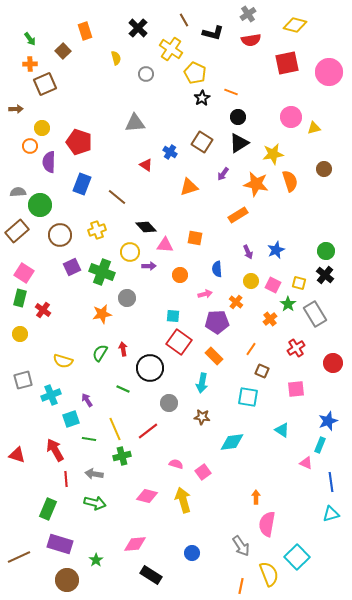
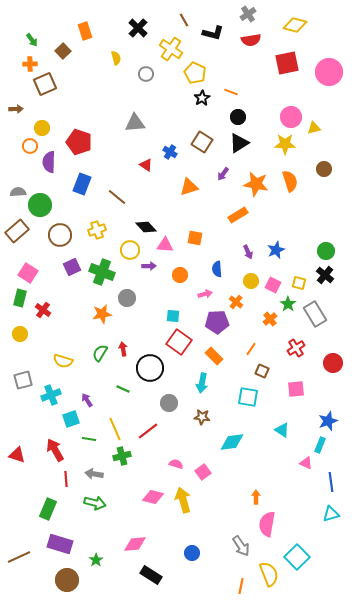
green arrow at (30, 39): moved 2 px right, 1 px down
yellow star at (273, 154): moved 12 px right, 10 px up; rotated 10 degrees clockwise
yellow circle at (130, 252): moved 2 px up
pink square at (24, 273): moved 4 px right
pink diamond at (147, 496): moved 6 px right, 1 px down
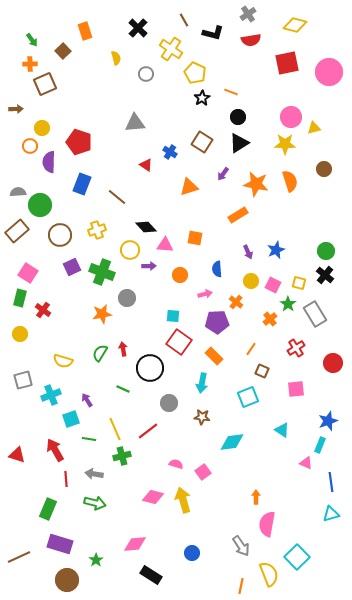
cyan square at (248, 397): rotated 30 degrees counterclockwise
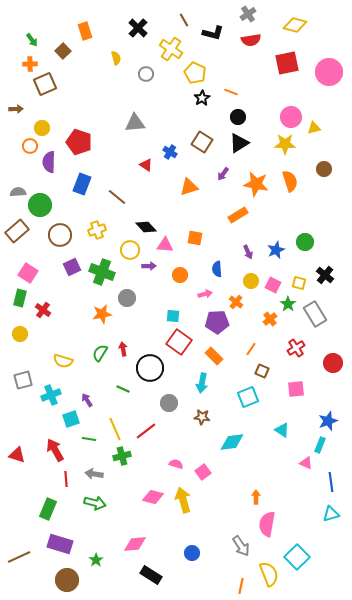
green circle at (326, 251): moved 21 px left, 9 px up
red line at (148, 431): moved 2 px left
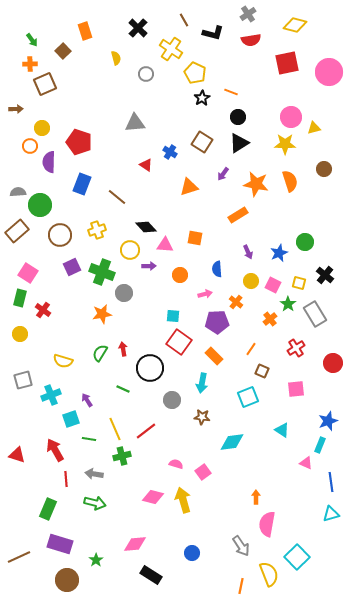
blue star at (276, 250): moved 3 px right, 3 px down
gray circle at (127, 298): moved 3 px left, 5 px up
gray circle at (169, 403): moved 3 px right, 3 px up
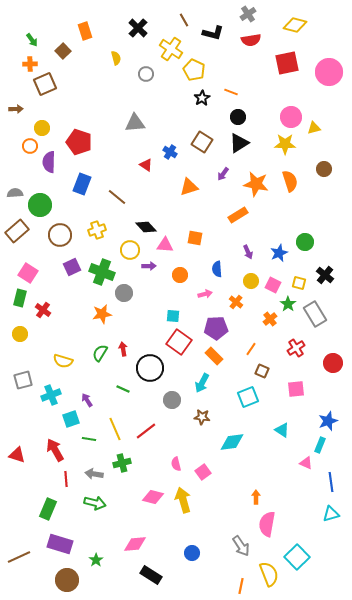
yellow pentagon at (195, 73): moved 1 px left, 3 px up
gray semicircle at (18, 192): moved 3 px left, 1 px down
purple pentagon at (217, 322): moved 1 px left, 6 px down
cyan arrow at (202, 383): rotated 18 degrees clockwise
green cross at (122, 456): moved 7 px down
pink semicircle at (176, 464): rotated 120 degrees counterclockwise
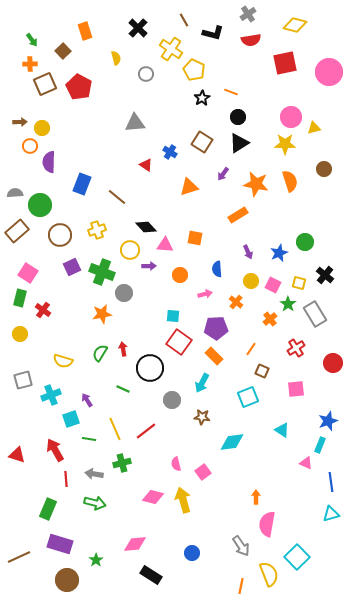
red square at (287, 63): moved 2 px left
brown arrow at (16, 109): moved 4 px right, 13 px down
red pentagon at (79, 142): moved 55 px up; rotated 10 degrees clockwise
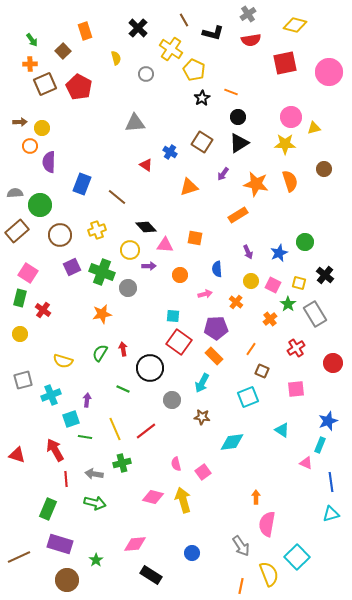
gray circle at (124, 293): moved 4 px right, 5 px up
purple arrow at (87, 400): rotated 40 degrees clockwise
green line at (89, 439): moved 4 px left, 2 px up
